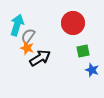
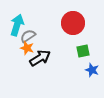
gray semicircle: rotated 21 degrees clockwise
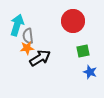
red circle: moved 2 px up
gray semicircle: rotated 63 degrees counterclockwise
orange star: rotated 24 degrees counterclockwise
blue star: moved 2 px left, 2 px down
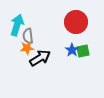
red circle: moved 3 px right, 1 px down
blue star: moved 18 px left, 22 px up; rotated 16 degrees clockwise
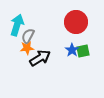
gray semicircle: rotated 35 degrees clockwise
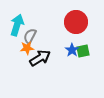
gray semicircle: moved 2 px right
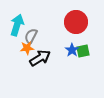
gray semicircle: moved 1 px right
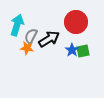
orange star: rotated 16 degrees clockwise
black arrow: moved 9 px right, 19 px up
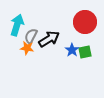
red circle: moved 9 px right
green square: moved 2 px right, 1 px down
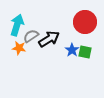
gray semicircle: rotated 28 degrees clockwise
orange star: moved 8 px left
green square: rotated 24 degrees clockwise
